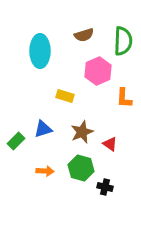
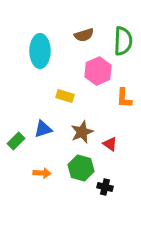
orange arrow: moved 3 px left, 2 px down
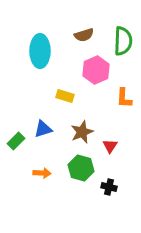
pink hexagon: moved 2 px left, 1 px up
red triangle: moved 2 px down; rotated 28 degrees clockwise
black cross: moved 4 px right
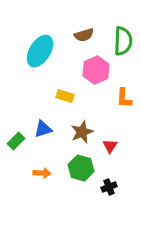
cyan ellipse: rotated 32 degrees clockwise
black cross: rotated 35 degrees counterclockwise
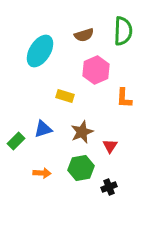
green semicircle: moved 10 px up
green hexagon: rotated 25 degrees counterclockwise
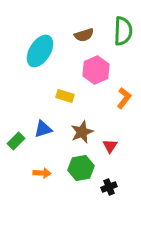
orange L-shape: rotated 145 degrees counterclockwise
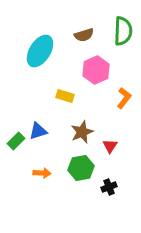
blue triangle: moved 5 px left, 2 px down
